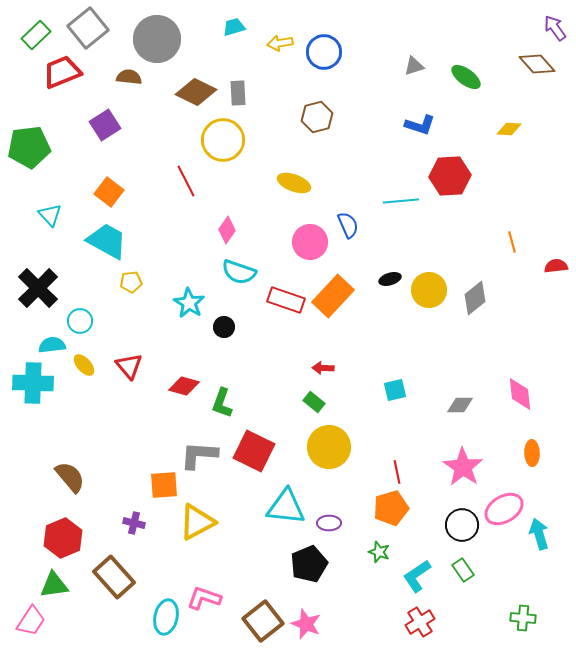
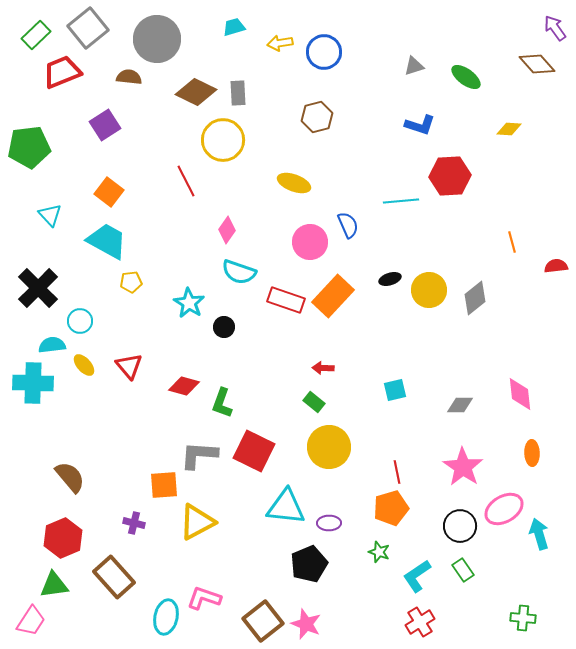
black circle at (462, 525): moved 2 px left, 1 px down
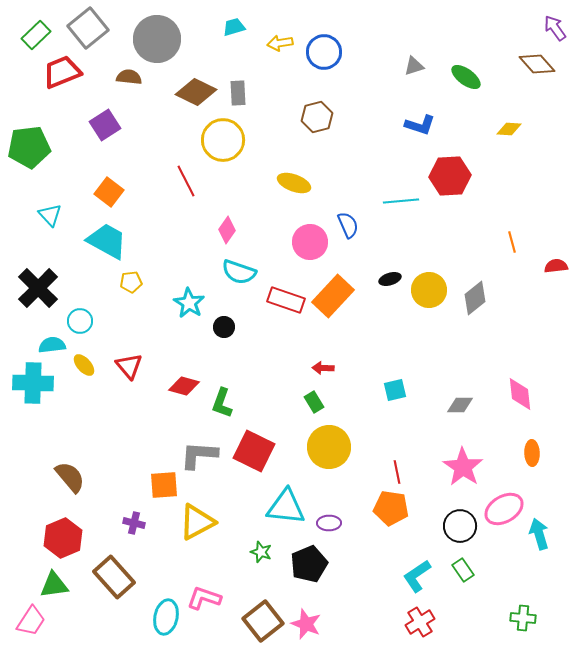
green rectangle at (314, 402): rotated 20 degrees clockwise
orange pentagon at (391, 508): rotated 24 degrees clockwise
green star at (379, 552): moved 118 px left
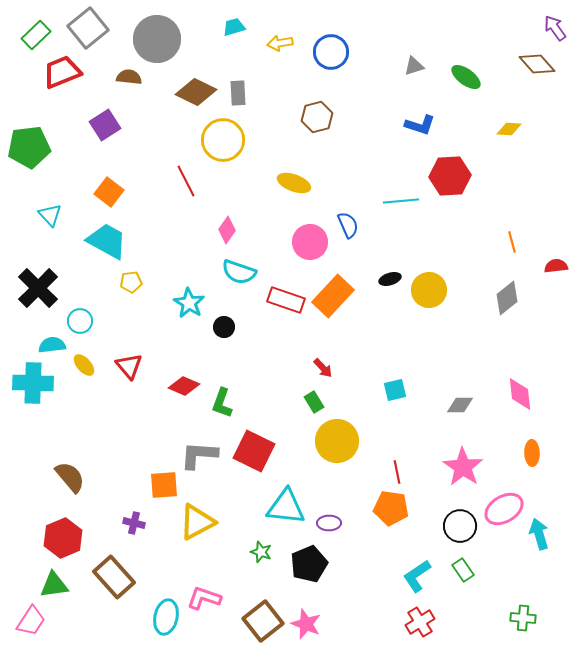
blue circle at (324, 52): moved 7 px right
gray diamond at (475, 298): moved 32 px right
red arrow at (323, 368): rotated 135 degrees counterclockwise
red diamond at (184, 386): rotated 8 degrees clockwise
yellow circle at (329, 447): moved 8 px right, 6 px up
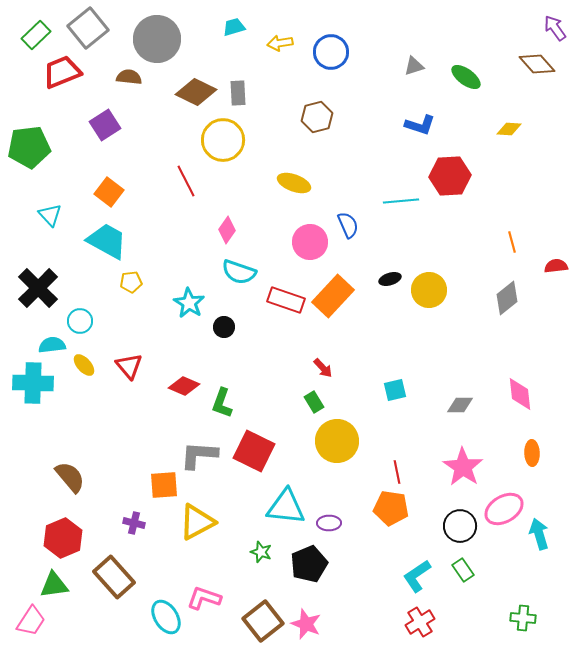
cyan ellipse at (166, 617): rotated 44 degrees counterclockwise
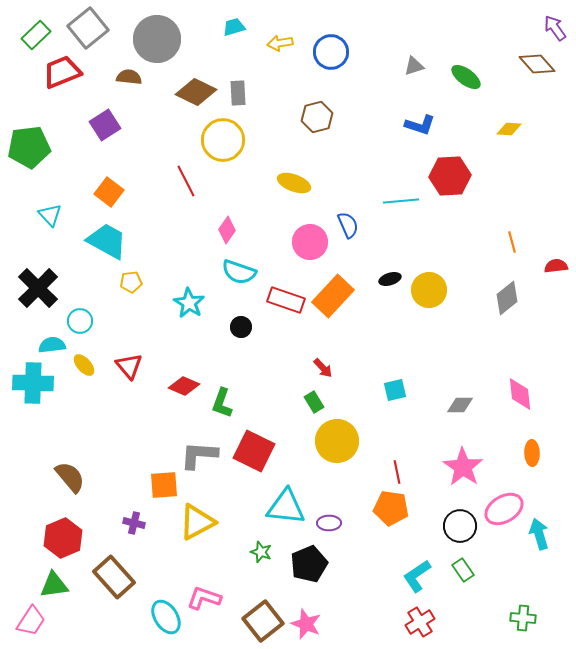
black circle at (224, 327): moved 17 px right
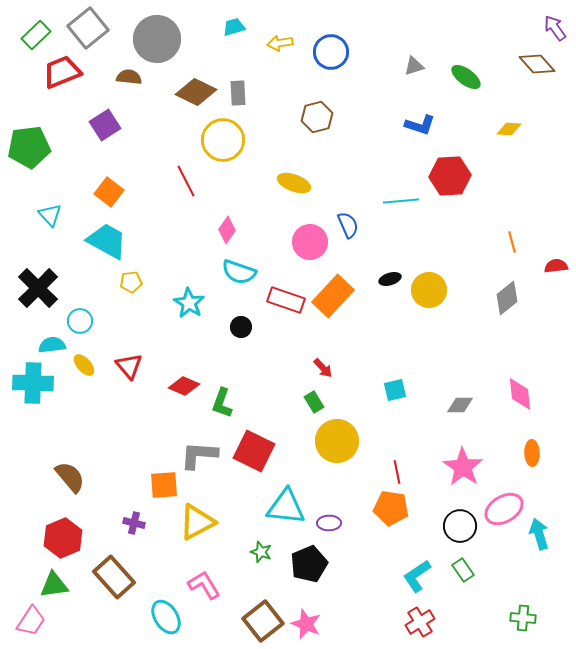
pink L-shape at (204, 598): moved 13 px up; rotated 40 degrees clockwise
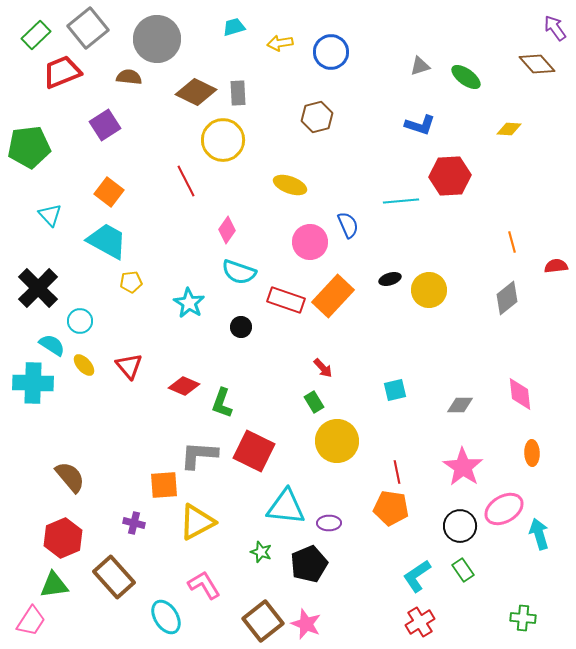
gray triangle at (414, 66): moved 6 px right
yellow ellipse at (294, 183): moved 4 px left, 2 px down
cyan semicircle at (52, 345): rotated 40 degrees clockwise
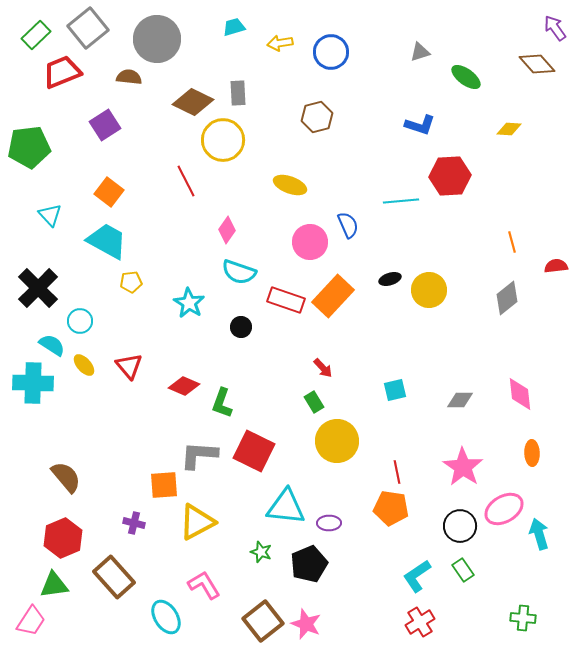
gray triangle at (420, 66): moved 14 px up
brown diamond at (196, 92): moved 3 px left, 10 px down
gray diamond at (460, 405): moved 5 px up
brown semicircle at (70, 477): moved 4 px left
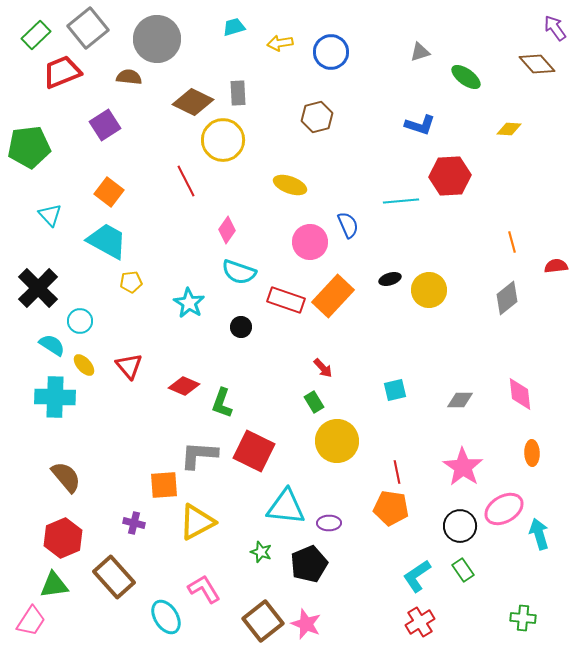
cyan cross at (33, 383): moved 22 px right, 14 px down
pink L-shape at (204, 585): moved 4 px down
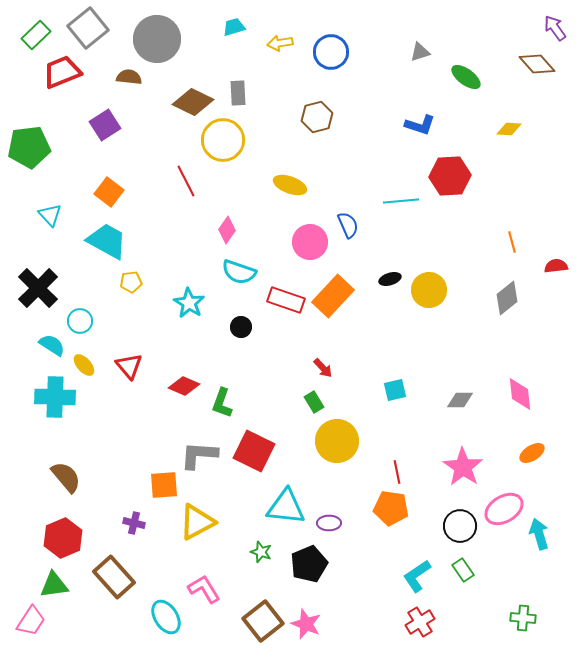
orange ellipse at (532, 453): rotated 60 degrees clockwise
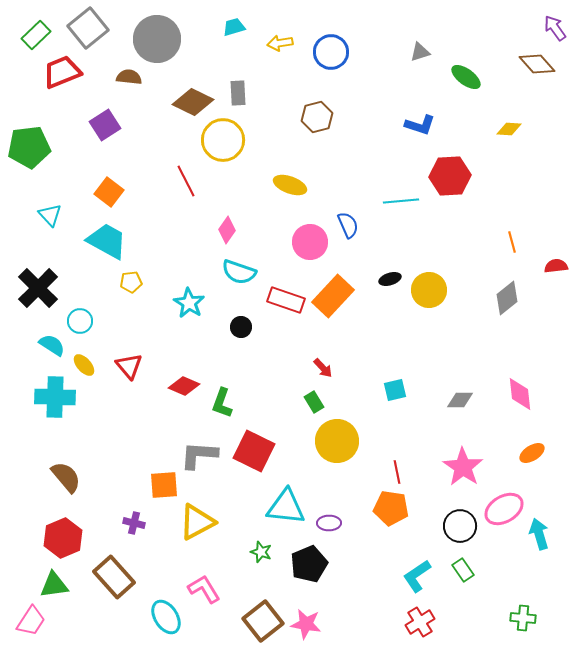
pink star at (306, 624): rotated 12 degrees counterclockwise
